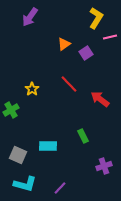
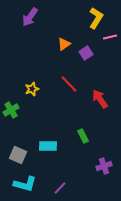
yellow star: rotated 16 degrees clockwise
red arrow: rotated 18 degrees clockwise
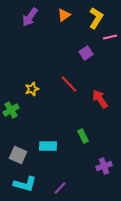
orange triangle: moved 29 px up
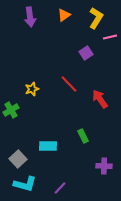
purple arrow: rotated 42 degrees counterclockwise
gray square: moved 4 px down; rotated 24 degrees clockwise
purple cross: rotated 21 degrees clockwise
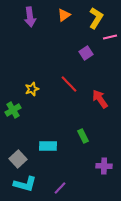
green cross: moved 2 px right
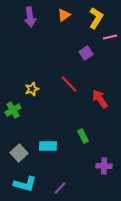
gray square: moved 1 px right, 6 px up
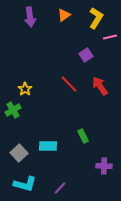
purple square: moved 2 px down
yellow star: moved 7 px left; rotated 16 degrees counterclockwise
red arrow: moved 13 px up
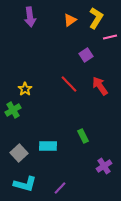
orange triangle: moved 6 px right, 5 px down
purple cross: rotated 35 degrees counterclockwise
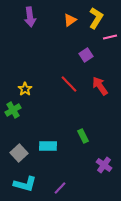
purple cross: moved 1 px up; rotated 21 degrees counterclockwise
